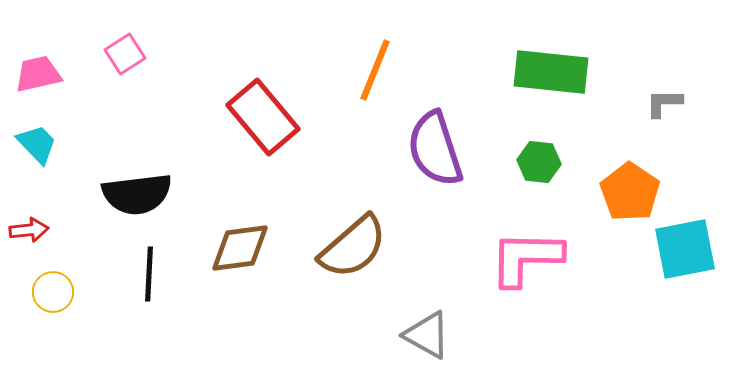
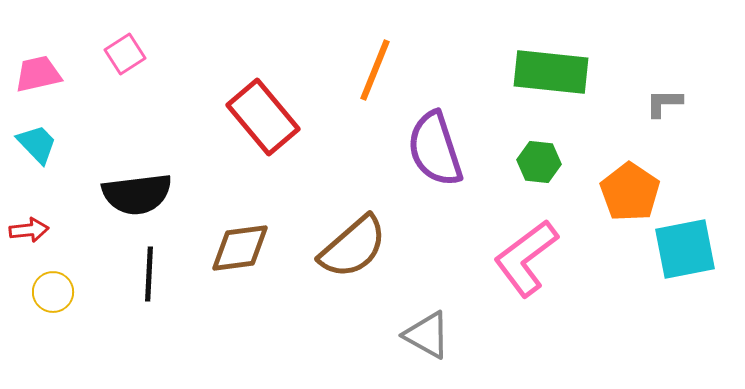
pink L-shape: rotated 38 degrees counterclockwise
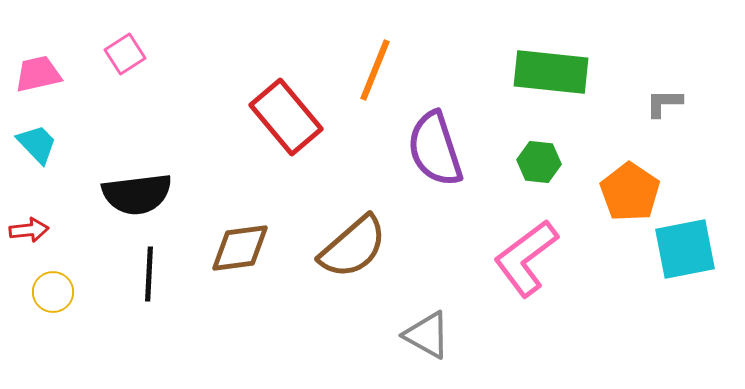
red rectangle: moved 23 px right
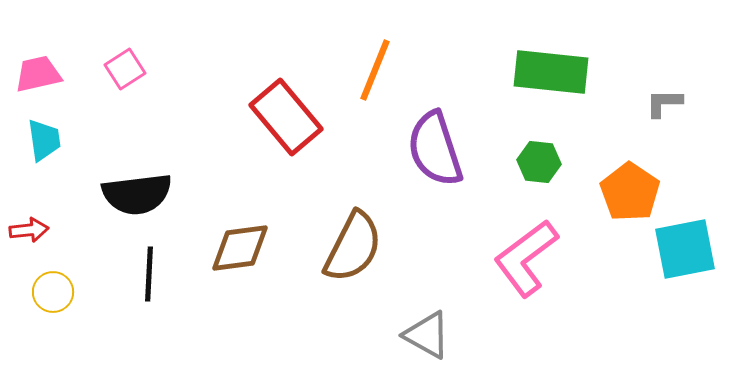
pink square: moved 15 px down
cyan trapezoid: moved 7 px right, 4 px up; rotated 36 degrees clockwise
brown semicircle: rotated 22 degrees counterclockwise
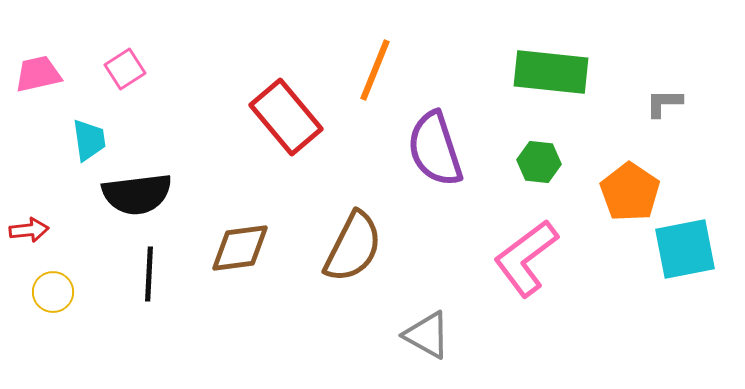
cyan trapezoid: moved 45 px right
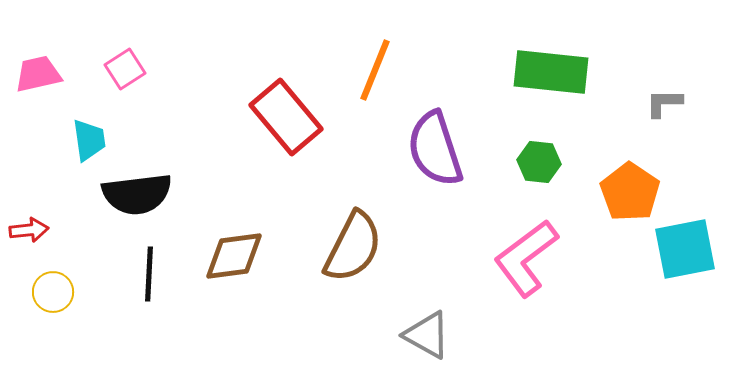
brown diamond: moved 6 px left, 8 px down
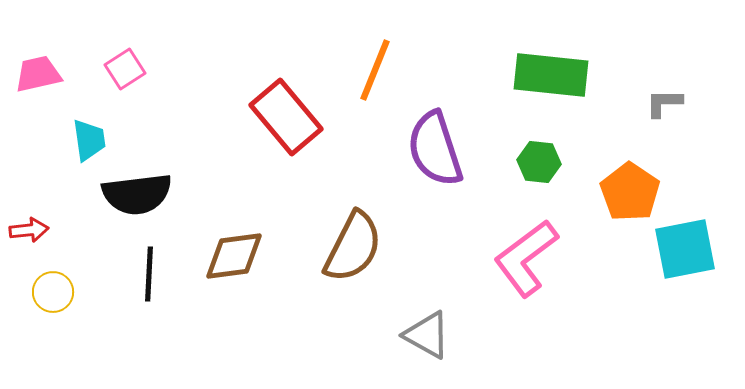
green rectangle: moved 3 px down
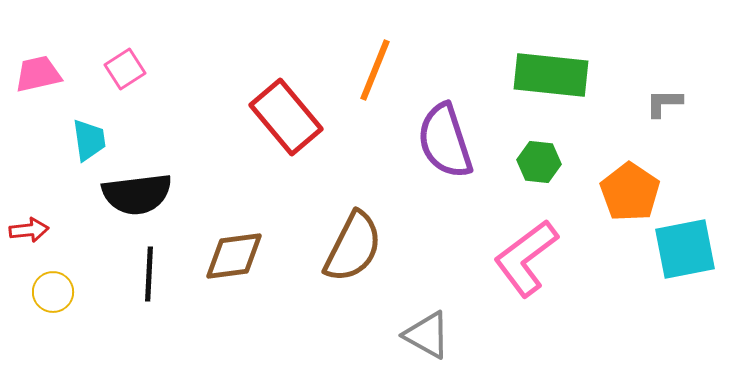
purple semicircle: moved 10 px right, 8 px up
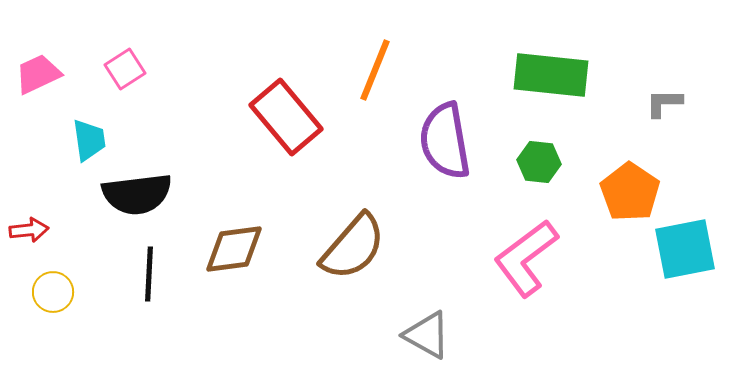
pink trapezoid: rotated 12 degrees counterclockwise
purple semicircle: rotated 8 degrees clockwise
brown semicircle: rotated 14 degrees clockwise
brown diamond: moved 7 px up
